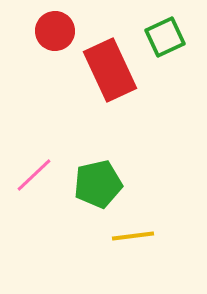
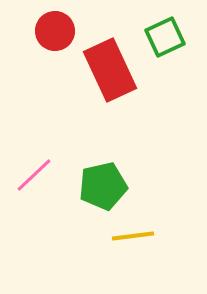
green pentagon: moved 5 px right, 2 px down
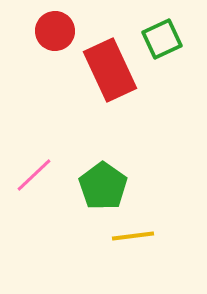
green square: moved 3 px left, 2 px down
green pentagon: rotated 24 degrees counterclockwise
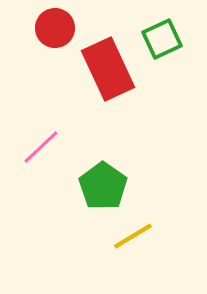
red circle: moved 3 px up
red rectangle: moved 2 px left, 1 px up
pink line: moved 7 px right, 28 px up
yellow line: rotated 24 degrees counterclockwise
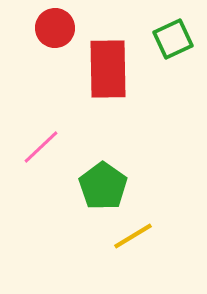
green square: moved 11 px right
red rectangle: rotated 24 degrees clockwise
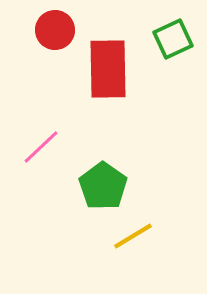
red circle: moved 2 px down
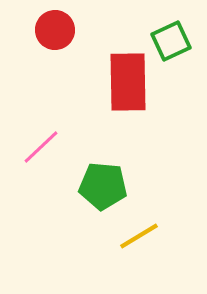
green square: moved 2 px left, 2 px down
red rectangle: moved 20 px right, 13 px down
green pentagon: rotated 30 degrees counterclockwise
yellow line: moved 6 px right
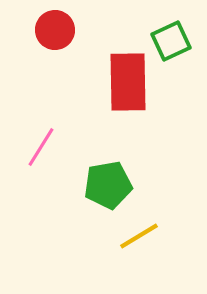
pink line: rotated 15 degrees counterclockwise
green pentagon: moved 5 px right, 1 px up; rotated 15 degrees counterclockwise
